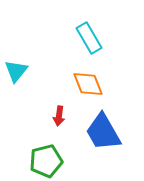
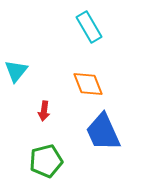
cyan rectangle: moved 11 px up
red arrow: moved 15 px left, 5 px up
blue trapezoid: rotated 6 degrees clockwise
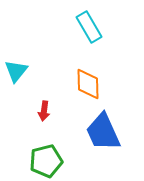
orange diamond: rotated 20 degrees clockwise
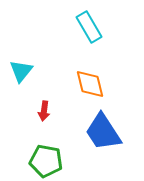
cyan triangle: moved 5 px right
orange diamond: moved 2 px right; rotated 12 degrees counterclockwise
blue trapezoid: rotated 9 degrees counterclockwise
green pentagon: rotated 24 degrees clockwise
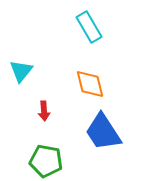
red arrow: rotated 12 degrees counterclockwise
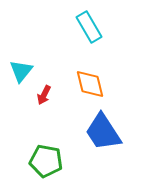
red arrow: moved 16 px up; rotated 30 degrees clockwise
